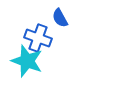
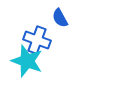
blue cross: moved 1 px left, 2 px down
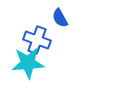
cyan star: moved 1 px right, 2 px down; rotated 24 degrees counterclockwise
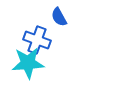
blue semicircle: moved 1 px left, 1 px up
